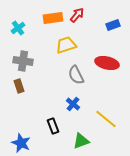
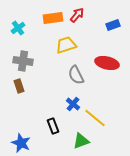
yellow line: moved 11 px left, 1 px up
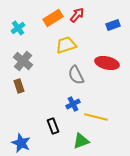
orange rectangle: rotated 24 degrees counterclockwise
gray cross: rotated 30 degrees clockwise
blue cross: rotated 24 degrees clockwise
yellow line: moved 1 px right, 1 px up; rotated 25 degrees counterclockwise
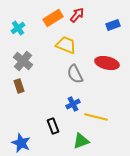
yellow trapezoid: rotated 40 degrees clockwise
gray semicircle: moved 1 px left, 1 px up
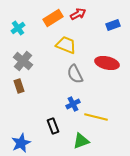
red arrow: moved 1 px right, 1 px up; rotated 21 degrees clockwise
blue star: rotated 24 degrees clockwise
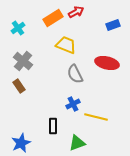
red arrow: moved 2 px left, 2 px up
brown rectangle: rotated 16 degrees counterclockwise
black rectangle: rotated 21 degrees clockwise
green triangle: moved 4 px left, 2 px down
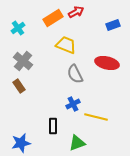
blue star: rotated 12 degrees clockwise
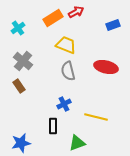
red ellipse: moved 1 px left, 4 px down
gray semicircle: moved 7 px left, 3 px up; rotated 12 degrees clockwise
blue cross: moved 9 px left
